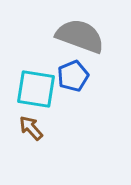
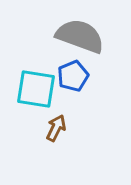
brown arrow: moved 25 px right; rotated 68 degrees clockwise
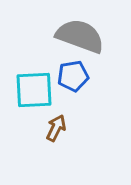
blue pentagon: rotated 12 degrees clockwise
cyan square: moved 2 px left, 1 px down; rotated 12 degrees counterclockwise
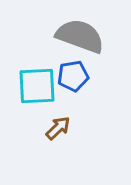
cyan square: moved 3 px right, 4 px up
brown arrow: moved 2 px right; rotated 20 degrees clockwise
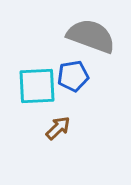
gray semicircle: moved 11 px right
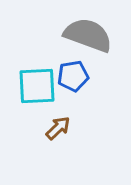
gray semicircle: moved 3 px left, 1 px up
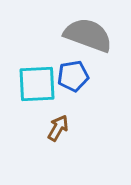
cyan square: moved 2 px up
brown arrow: rotated 16 degrees counterclockwise
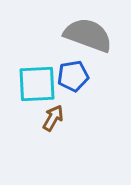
brown arrow: moved 5 px left, 10 px up
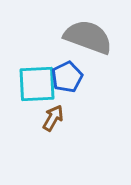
gray semicircle: moved 2 px down
blue pentagon: moved 6 px left, 1 px down; rotated 16 degrees counterclockwise
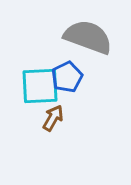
cyan square: moved 3 px right, 2 px down
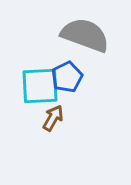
gray semicircle: moved 3 px left, 2 px up
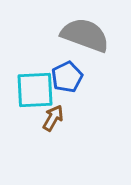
cyan square: moved 5 px left, 4 px down
